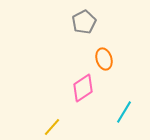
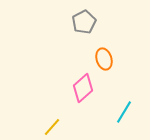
pink diamond: rotated 8 degrees counterclockwise
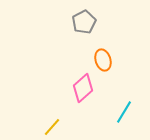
orange ellipse: moved 1 px left, 1 px down
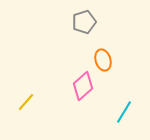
gray pentagon: rotated 10 degrees clockwise
pink diamond: moved 2 px up
yellow line: moved 26 px left, 25 px up
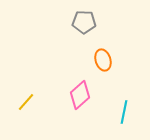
gray pentagon: rotated 20 degrees clockwise
pink diamond: moved 3 px left, 9 px down
cyan line: rotated 20 degrees counterclockwise
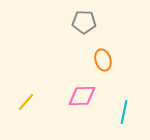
pink diamond: moved 2 px right, 1 px down; rotated 40 degrees clockwise
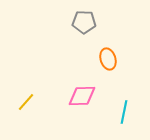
orange ellipse: moved 5 px right, 1 px up
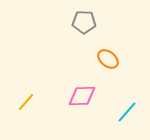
orange ellipse: rotated 35 degrees counterclockwise
cyan line: moved 3 px right; rotated 30 degrees clockwise
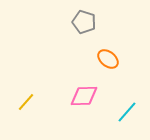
gray pentagon: rotated 15 degrees clockwise
pink diamond: moved 2 px right
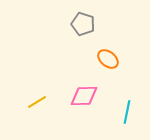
gray pentagon: moved 1 px left, 2 px down
yellow line: moved 11 px right; rotated 18 degrees clockwise
cyan line: rotated 30 degrees counterclockwise
